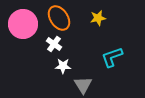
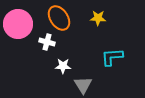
yellow star: rotated 14 degrees clockwise
pink circle: moved 5 px left
white cross: moved 7 px left, 2 px up; rotated 21 degrees counterclockwise
cyan L-shape: rotated 15 degrees clockwise
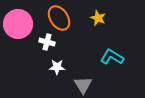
yellow star: rotated 21 degrees clockwise
cyan L-shape: rotated 35 degrees clockwise
white star: moved 6 px left, 1 px down
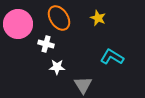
white cross: moved 1 px left, 2 px down
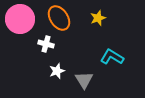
yellow star: rotated 28 degrees clockwise
pink circle: moved 2 px right, 5 px up
white star: moved 4 px down; rotated 21 degrees counterclockwise
gray triangle: moved 1 px right, 5 px up
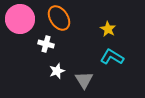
yellow star: moved 10 px right, 11 px down; rotated 21 degrees counterclockwise
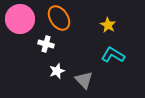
yellow star: moved 4 px up
cyan L-shape: moved 1 px right, 2 px up
gray triangle: rotated 12 degrees counterclockwise
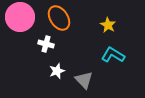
pink circle: moved 2 px up
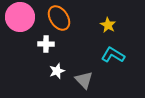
white cross: rotated 14 degrees counterclockwise
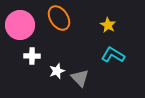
pink circle: moved 8 px down
white cross: moved 14 px left, 12 px down
gray triangle: moved 4 px left, 2 px up
